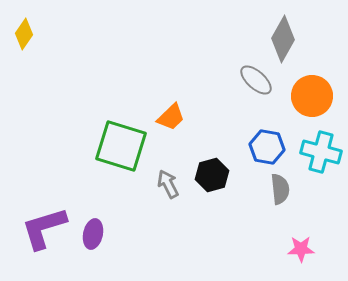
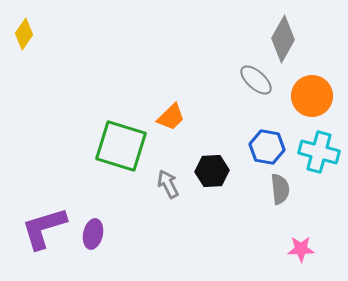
cyan cross: moved 2 px left
black hexagon: moved 4 px up; rotated 12 degrees clockwise
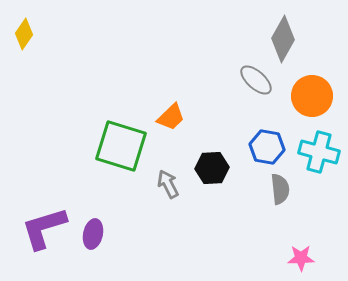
black hexagon: moved 3 px up
pink star: moved 9 px down
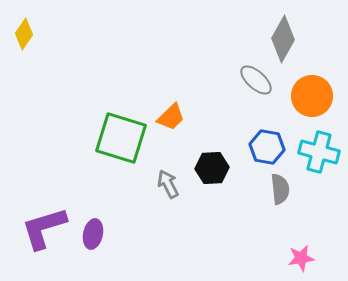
green square: moved 8 px up
pink star: rotated 8 degrees counterclockwise
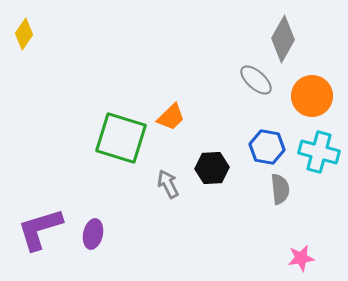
purple L-shape: moved 4 px left, 1 px down
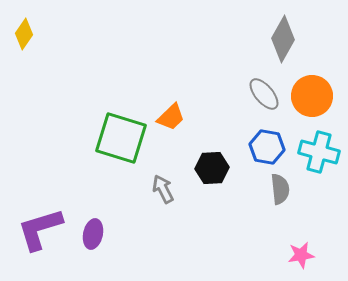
gray ellipse: moved 8 px right, 14 px down; rotated 8 degrees clockwise
gray arrow: moved 5 px left, 5 px down
pink star: moved 3 px up
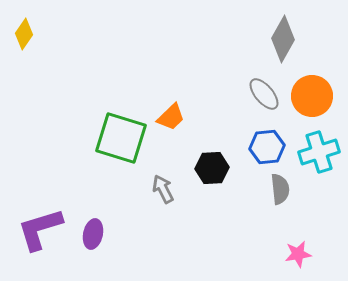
blue hexagon: rotated 16 degrees counterclockwise
cyan cross: rotated 33 degrees counterclockwise
pink star: moved 3 px left, 1 px up
